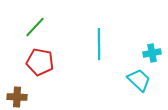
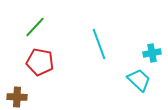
cyan line: rotated 20 degrees counterclockwise
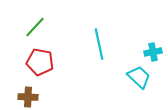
cyan line: rotated 8 degrees clockwise
cyan cross: moved 1 px right, 1 px up
cyan trapezoid: moved 3 px up
brown cross: moved 11 px right
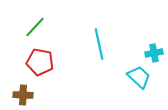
cyan cross: moved 1 px right, 1 px down
brown cross: moved 5 px left, 2 px up
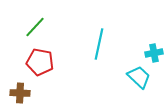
cyan line: rotated 24 degrees clockwise
brown cross: moved 3 px left, 2 px up
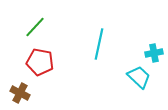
brown cross: rotated 24 degrees clockwise
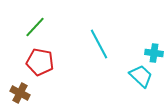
cyan line: rotated 40 degrees counterclockwise
cyan cross: rotated 18 degrees clockwise
cyan trapezoid: moved 2 px right, 1 px up
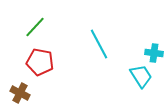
cyan trapezoid: rotated 15 degrees clockwise
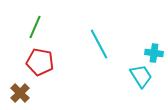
green line: rotated 20 degrees counterclockwise
brown cross: rotated 18 degrees clockwise
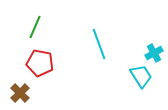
cyan line: rotated 8 degrees clockwise
cyan cross: rotated 36 degrees counterclockwise
red pentagon: moved 1 px down
